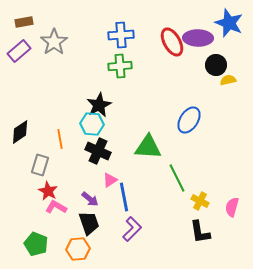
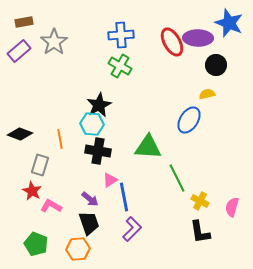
green cross: rotated 35 degrees clockwise
yellow semicircle: moved 21 px left, 14 px down
black diamond: moved 2 px down; rotated 55 degrees clockwise
black cross: rotated 15 degrees counterclockwise
red star: moved 16 px left
pink L-shape: moved 5 px left, 1 px up
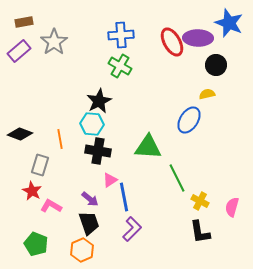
black star: moved 4 px up
orange hexagon: moved 4 px right, 1 px down; rotated 20 degrees counterclockwise
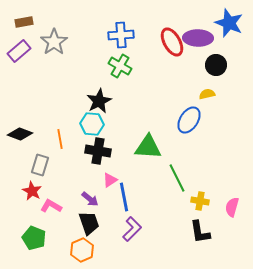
yellow cross: rotated 18 degrees counterclockwise
green pentagon: moved 2 px left, 6 px up
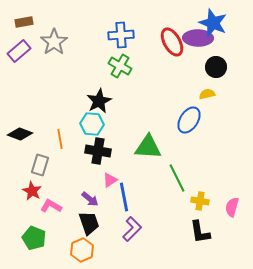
blue star: moved 16 px left
black circle: moved 2 px down
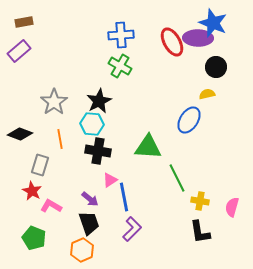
gray star: moved 60 px down
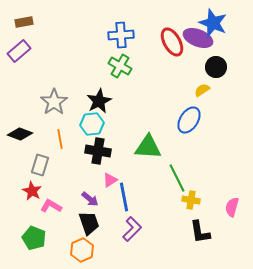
purple ellipse: rotated 20 degrees clockwise
yellow semicircle: moved 5 px left, 4 px up; rotated 21 degrees counterclockwise
cyan hexagon: rotated 10 degrees counterclockwise
yellow cross: moved 9 px left, 1 px up
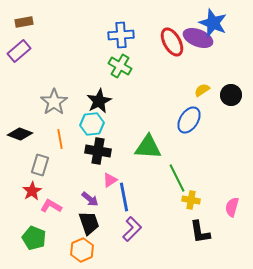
black circle: moved 15 px right, 28 px down
red star: rotated 12 degrees clockwise
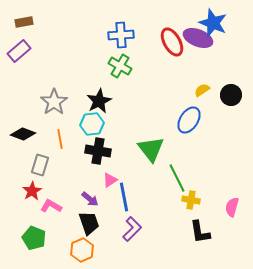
black diamond: moved 3 px right
green triangle: moved 3 px right, 2 px down; rotated 48 degrees clockwise
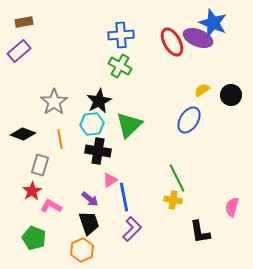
green triangle: moved 22 px left, 24 px up; rotated 24 degrees clockwise
yellow cross: moved 18 px left
